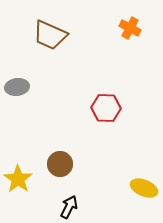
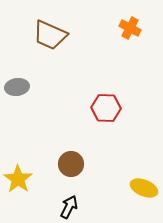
brown circle: moved 11 px right
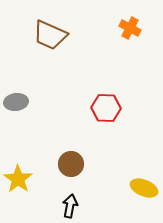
gray ellipse: moved 1 px left, 15 px down
black arrow: moved 1 px right, 1 px up; rotated 15 degrees counterclockwise
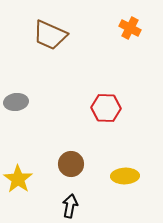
yellow ellipse: moved 19 px left, 12 px up; rotated 24 degrees counterclockwise
